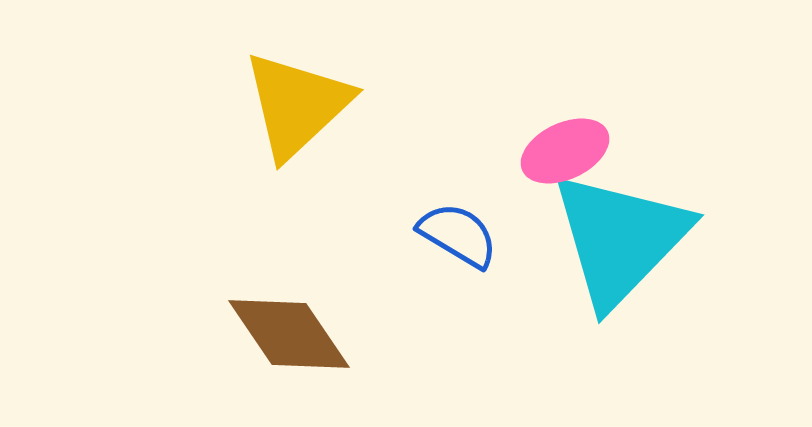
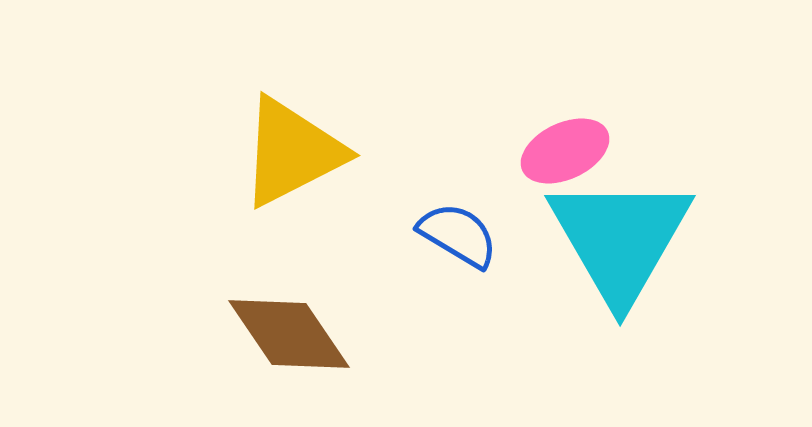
yellow triangle: moved 5 px left, 47 px down; rotated 16 degrees clockwise
cyan triangle: rotated 14 degrees counterclockwise
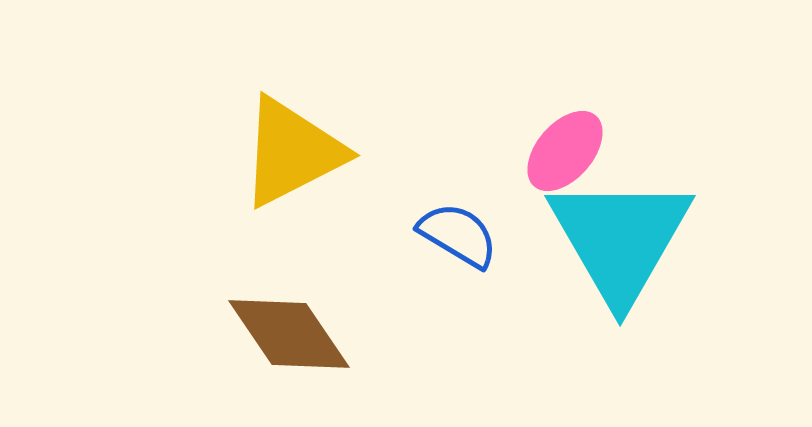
pink ellipse: rotated 24 degrees counterclockwise
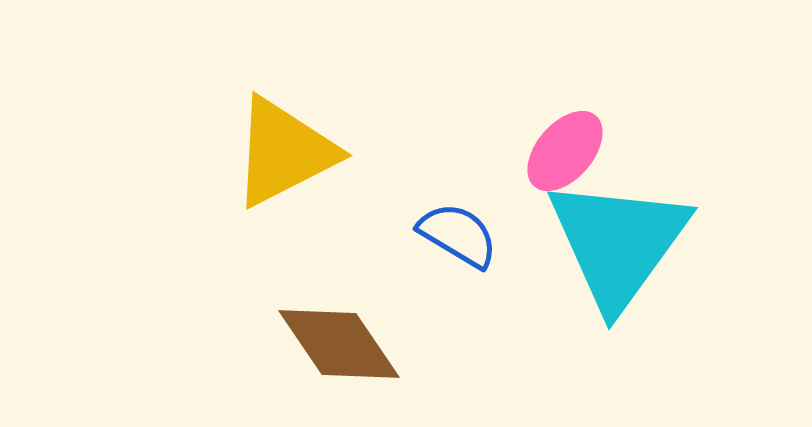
yellow triangle: moved 8 px left
cyan triangle: moved 2 px left, 4 px down; rotated 6 degrees clockwise
brown diamond: moved 50 px right, 10 px down
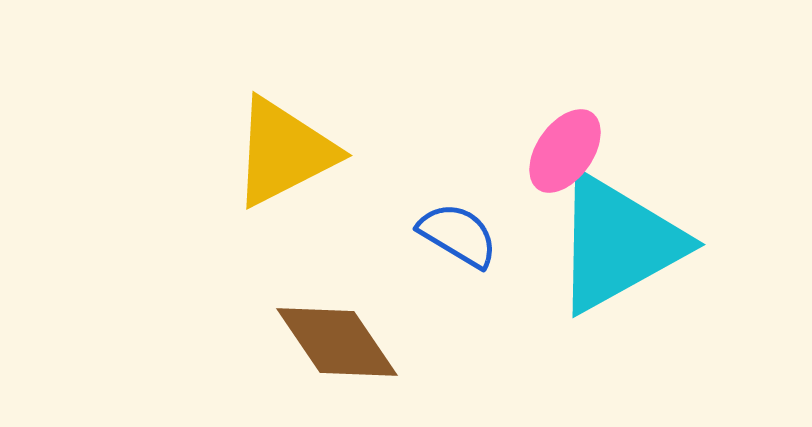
pink ellipse: rotated 6 degrees counterclockwise
cyan triangle: rotated 25 degrees clockwise
brown diamond: moved 2 px left, 2 px up
